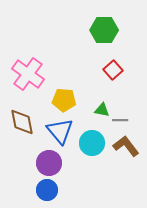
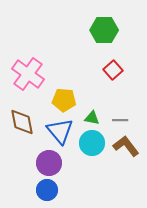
green triangle: moved 10 px left, 8 px down
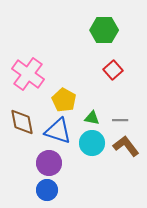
yellow pentagon: rotated 25 degrees clockwise
blue triangle: moved 2 px left; rotated 32 degrees counterclockwise
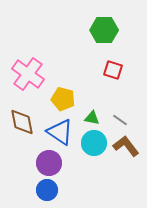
red square: rotated 30 degrees counterclockwise
yellow pentagon: moved 1 px left, 1 px up; rotated 15 degrees counterclockwise
gray line: rotated 35 degrees clockwise
blue triangle: moved 2 px right, 1 px down; rotated 16 degrees clockwise
cyan circle: moved 2 px right
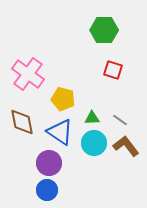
green triangle: rotated 14 degrees counterclockwise
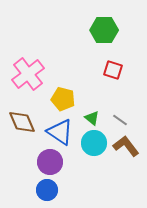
pink cross: rotated 16 degrees clockwise
green triangle: rotated 42 degrees clockwise
brown diamond: rotated 12 degrees counterclockwise
purple circle: moved 1 px right, 1 px up
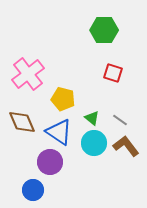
red square: moved 3 px down
blue triangle: moved 1 px left
blue circle: moved 14 px left
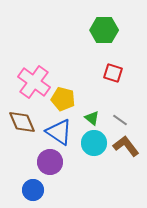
pink cross: moved 6 px right, 8 px down; rotated 16 degrees counterclockwise
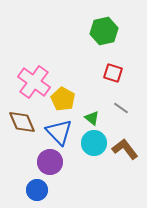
green hexagon: moved 1 px down; rotated 12 degrees counterclockwise
yellow pentagon: rotated 15 degrees clockwise
gray line: moved 1 px right, 12 px up
blue triangle: rotated 12 degrees clockwise
brown L-shape: moved 1 px left, 3 px down
blue circle: moved 4 px right
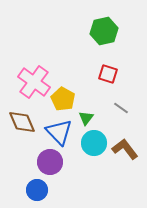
red square: moved 5 px left, 1 px down
green triangle: moved 6 px left; rotated 28 degrees clockwise
